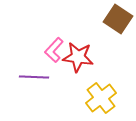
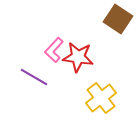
purple line: rotated 28 degrees clockwise
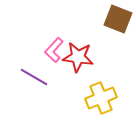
brown square: rotated 12 degrees counterclockwise
yellow cross: rotated 16 degrees clockwise
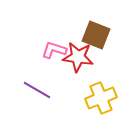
brown square: moved 22 px left, 16 px down
pink L-shape: rotated 65 degrees clockwise
purple line: moved 3 px right, 13 px down
